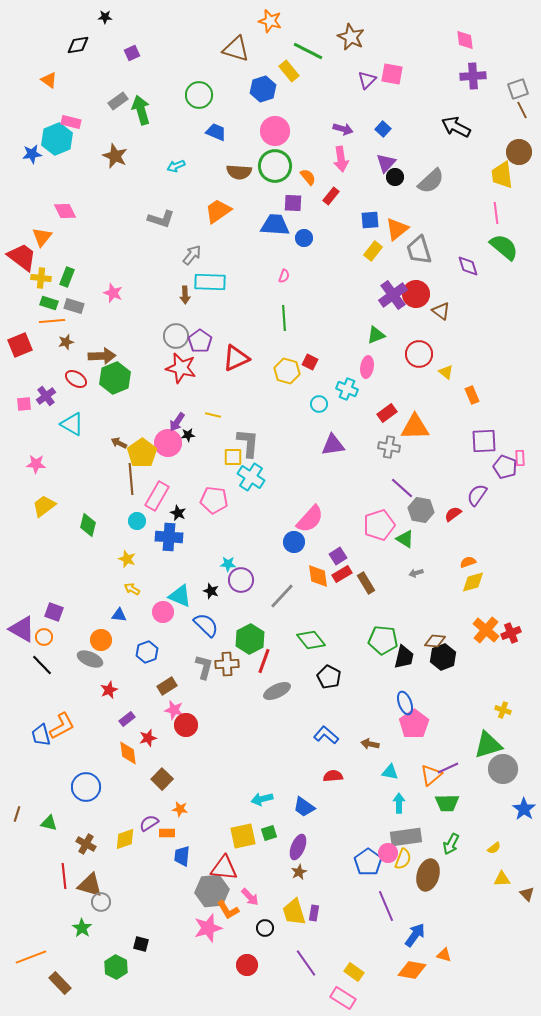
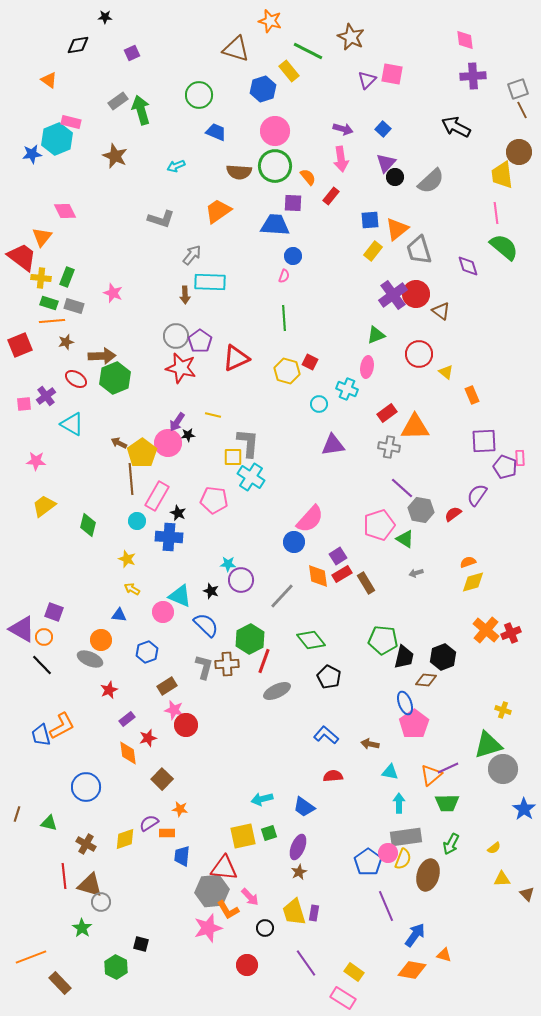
blue circle at (304, 238): moved 11 px left, 18 px down
pink star at (36, 464): moved 3 px up
brown diamond at (435, 641): moved 9 px left, 39 px down
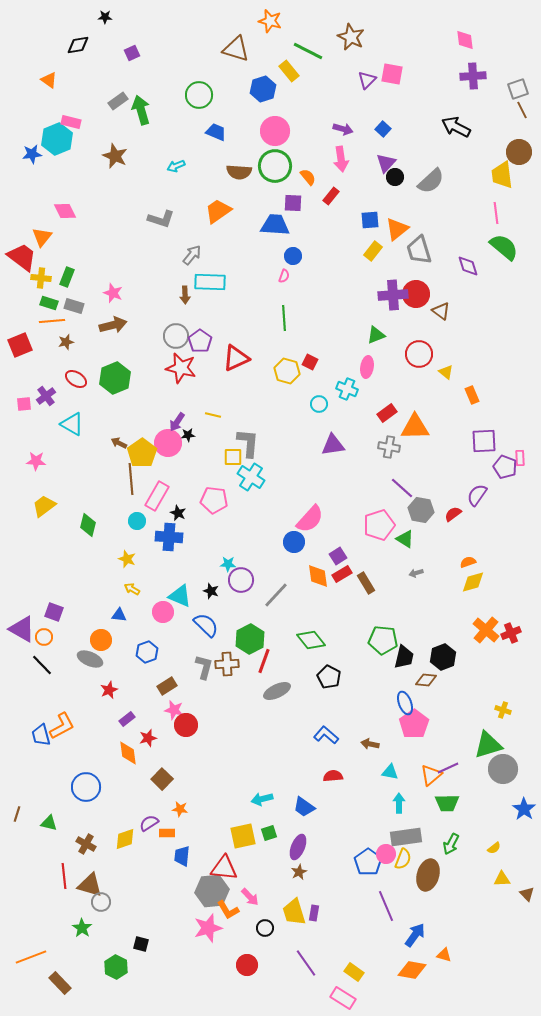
purple cross at (393, 295): rotated 32 degrees clockwise
brown arrow at (102, 356): moved 11 px right, 31 px up; rotated 12 degrees counterclockwise
gray line at (282, 596): moved 6 px left, 1 px up
pink circle at (388, 853): moved 2 px left, 1 px down
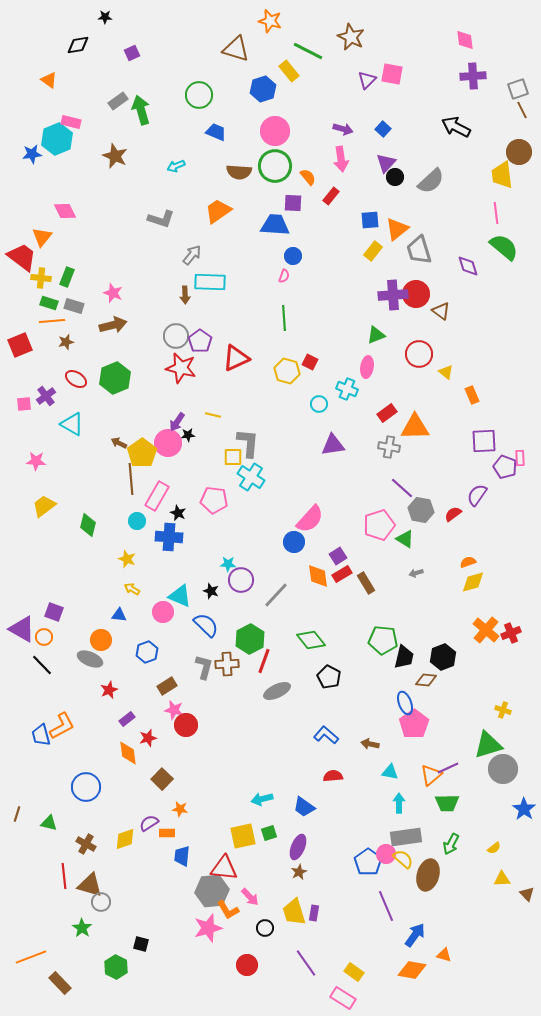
yellow semicircle at (403, 859): rotated 70 degrees counterclockwise
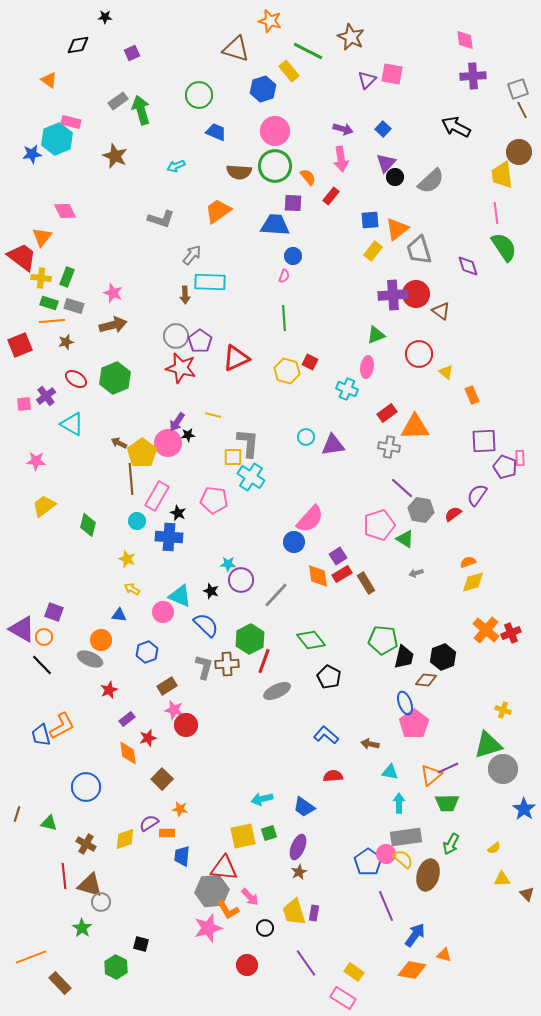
green semicircle at (504, 247): rotated 16 degrees clockwise
cyan circle at (319, 404): moved 13 px left, 33 px down
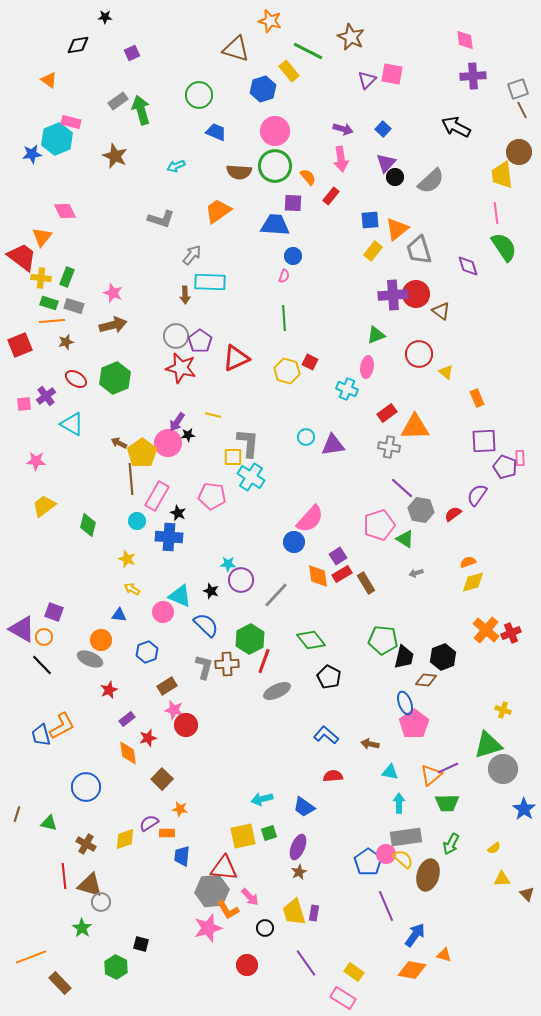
orange rectangle at (472, 395): moved 5 px right, 3 px down
pink pentagon at (214, 500): moved 2 px left, 4 px up
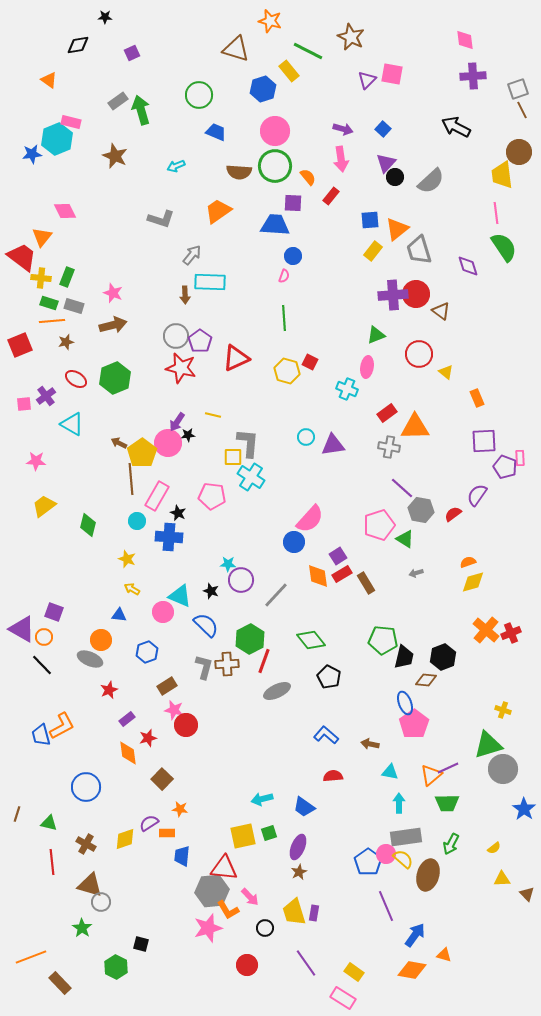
red line at (64, 876): moved 12 px left, 14 px up
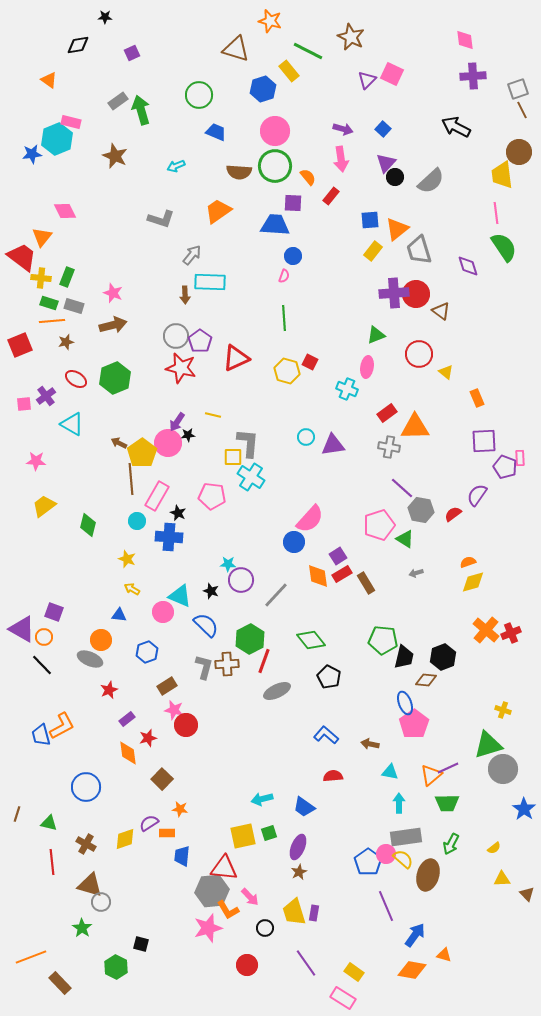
pink square at (392, 74): rotated 15 degrees clockwise
purple cross at (393, 295): moved 1 px right, 2 px up
